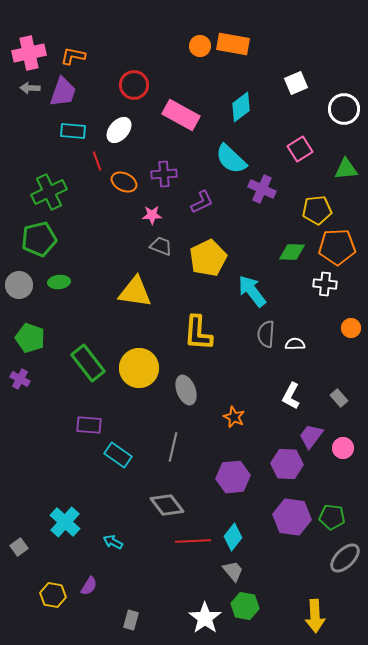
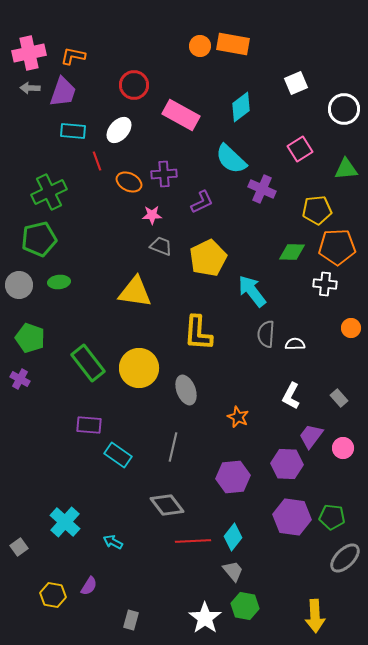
orange ellipse at (124, 182): moved 5 px right
orange star at (234, 417): moved 4 px right
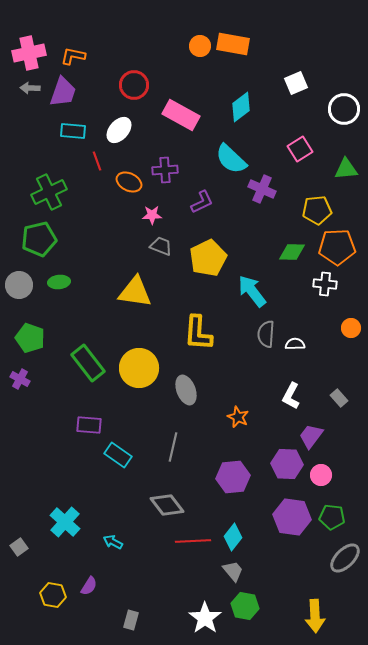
purple cross at (164, 174): moved 1 px right, 4 px up
pink circle at (343, 448): moved 22 px left, 27 px down
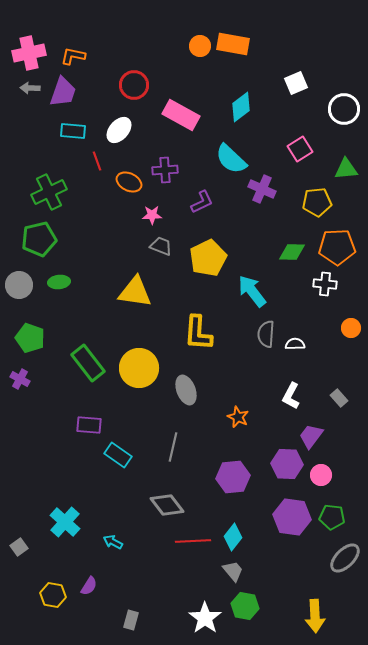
yellow pentagon at (317, 210): moved 8 px up
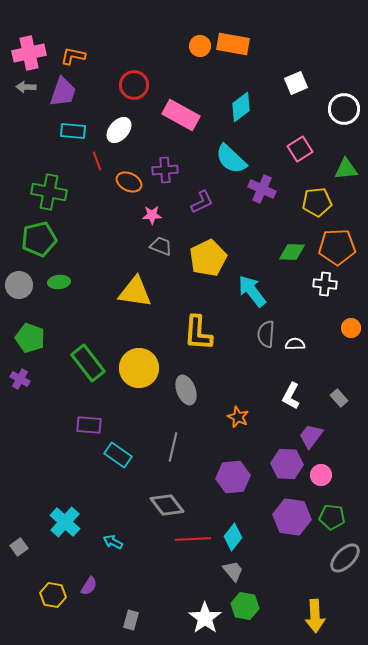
gray arrow at (30, 88): moved 4 px left, 1 px up
green cross at (49, 192): rotated 36 degrees clockwise
red line at (193, 541): moved 2 px up
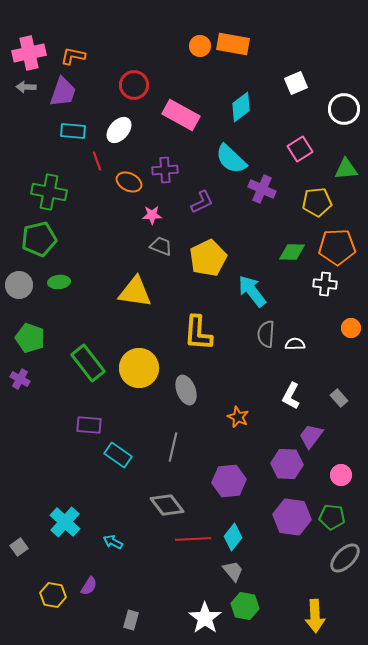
pink circle at (321, 475): moved 20 px right
purple hexagon at (233, 477): moved 4 px left, 4 px down
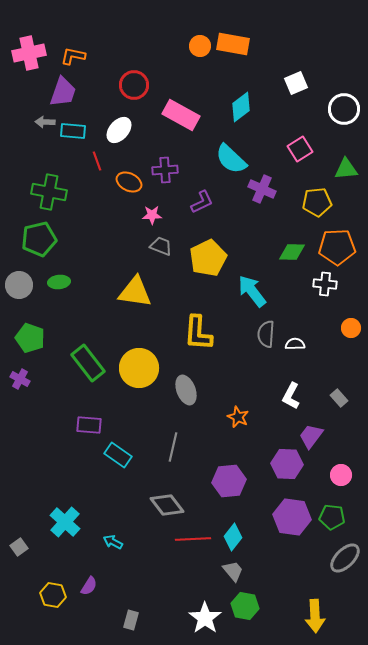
gray arrow at (26, 87): moved 19 px right, 35 px down
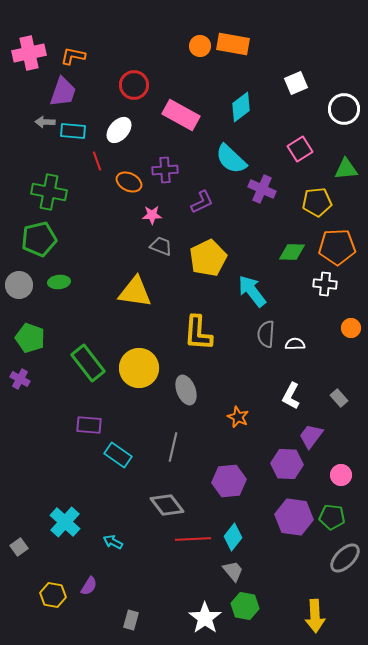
purple hexagon at (292, 517): moved 2 px right
